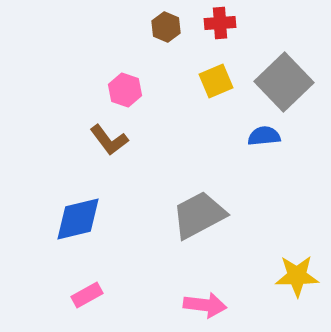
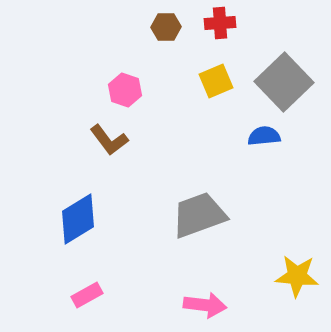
brown hexagon: rotated 24 degrees counterclockwise
gray trapezoid: rotated 8 degrees clockwise
blue diamond: rotated 18 degrees counterclockwise
yellow star: rotated 6 degrees clockwise
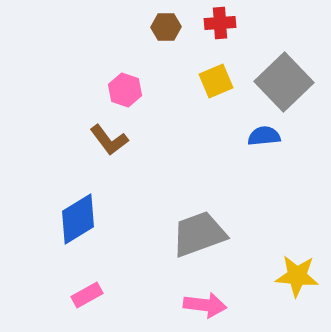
gray trapezoid: moved 19 px down
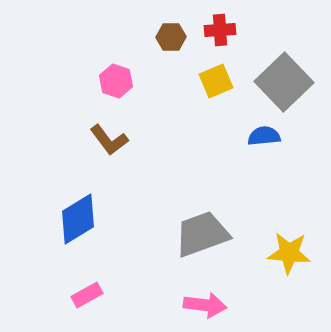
red cross: moved 7 px down
brown hexagon: moved 5 px right, 10 px down
pink hexagon: moved 9 px left, 9 px up
gray trapezoid: moved 3 px right
yellow star: moved 8 px left, 23 px up
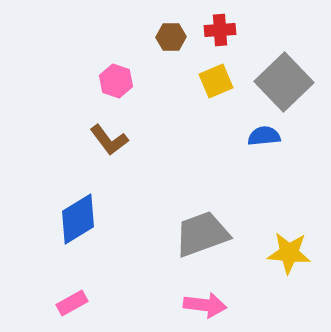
pink rectangle: moved 15 px left, 8 px down
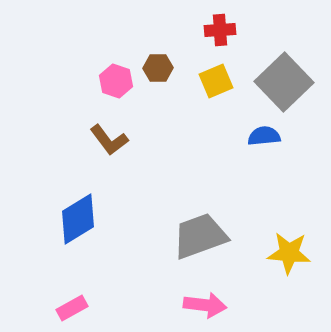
brown hexagon: moved 13 px left, 31 px down
gray trapezoid: moved 2 px left, 2 px down
pink rectangle: moved 5 px down
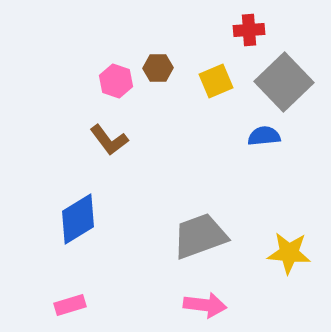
red cross: moved 29 px right
pink rectangle: moved 2 px left, 3 px up; rotated 12 degrees clockwise
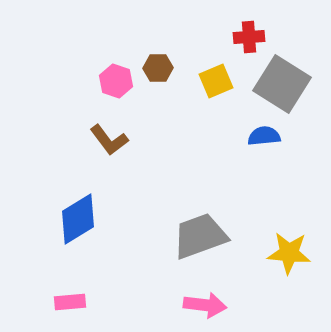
red cross: moved 7 px down
gray square: moved 2 px left, 2 px down; rotated 14 degrees counterclockwise
pink rectangle: moved 3 px up; rotated 12 degrees clockwise
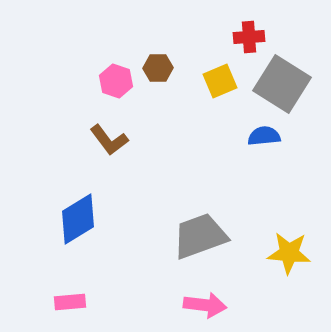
yellow square: moved 4 px right
